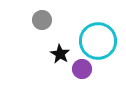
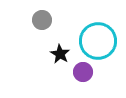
purple circle: moved 1 px right, 3 px down
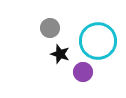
gray circle: moved 8 px right, 8 px down
black star: rotated 12 degrees counterclockwise
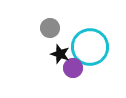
cyan circle: moved 8 px left, 6 px down
purple circle: moved 10 px left, 4 px up
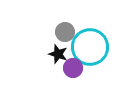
gray circle: moved 15 px right, 4 px down
black star: moved 2 px left
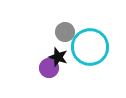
black star: moved 3 px down
purple circle: moved 24 px left
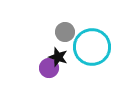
cyan circle: moved 2 px right
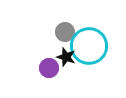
cyan circle: moved 3 px left, 1 px up
black star: moved 8 px right
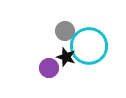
gray circle: moved 1 px up
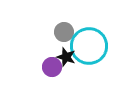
gray circle: moved 1 px left, 1 px down
purple circle: moved 3 px right, 1 px up
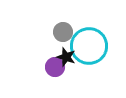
gray circle: moved 1 px left
purple circle: moved 3 px right
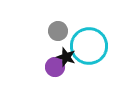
gray circle: moved 5 px left, 1 px up
